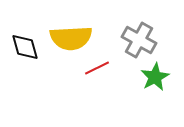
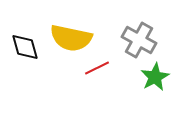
yellow semicircle: rotated 15 degrees clockwise
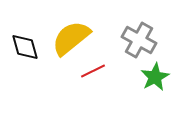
yellow semicircle: rotated 129 degrees clockwise
red line: moved 4 px left, 3 px down
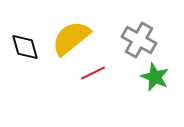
red line: moved 2 px down
green star: rotated 20 degrees counterclockwise
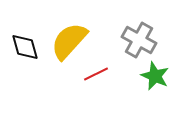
yellow semicircle: moved 2 px left, 3 px down; rotated 9 degrees counterclockwise
red line: moved 3 px right, 1 px down
green star: moved 1 px up
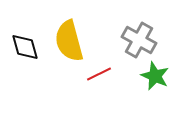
yellow semicircle: rotated 57 degrees counterclockwise
red line: moved 3 px right
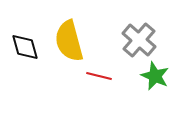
gray cross: rotated 12 degrees clockwise
red line: moved 2 px down; rotated 40 degrees clockwise
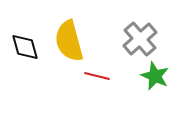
gray cross: moved 1 px right, 1 px up; rotated 8 degrees clockwise
red line: moved 2 px left
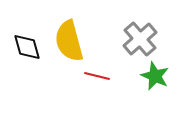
black diamond: moved 2 px right
